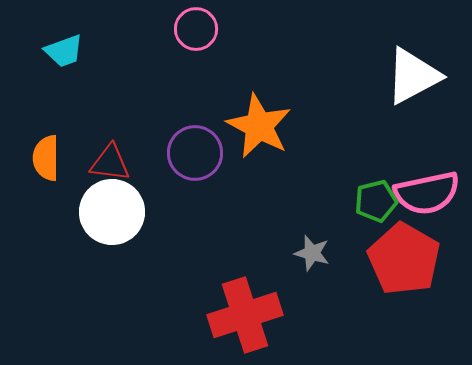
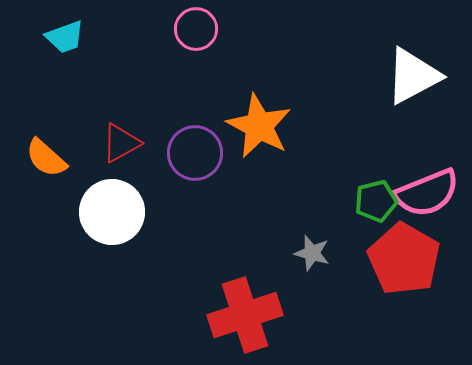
cyan trapezoid: moved 1 px right, 14 px up
orange semicircle: rotated 48 degrees counterclockwise
red triangle: moved 11 px right, 20 px up; rotated 36 degrees counterclockwise
pink semicircle: rotated 10 degrees counterclockwise
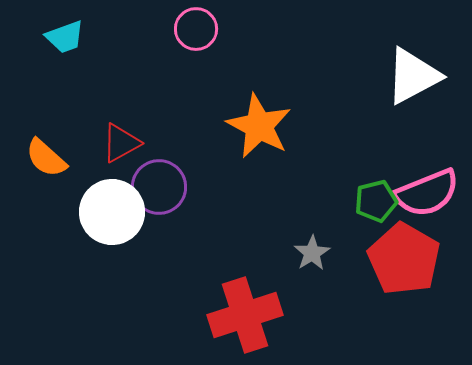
purple circle: moved 36 px left, 34 px down
gray star: rotated 24 degrees clockwise
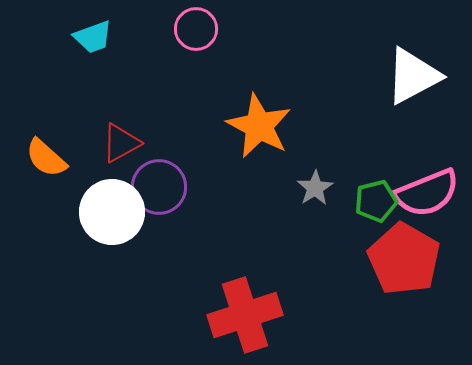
cyan trapezoid: moved 28 px right
gray star: moved 3 px right, 65 px up
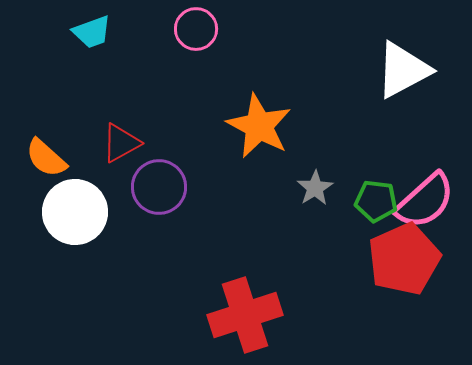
cyan trapezoid: moved 1 px left, 5 px up
white triangle: moved 10 px left, 6 px up
pink semicircle: moved 2 px left, 8 px down; rotated 20 degrees counterclockwise
green pentagon: rotated 21 degrees clockwise
white circle: moved 37 px left
red pentagon: rotated 18 degrees clockwise
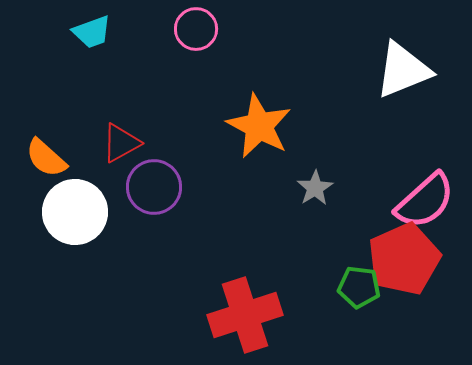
white triangle: rotated 6 degrees clockwise
purple circle: moved 5 px left
green pentagon: moved 17 px left, 86 px down
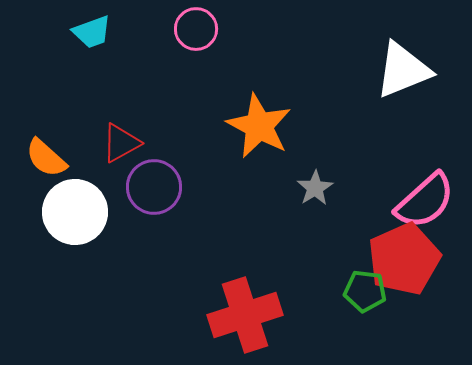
green pentagon: moved 6 px right, 4 px down
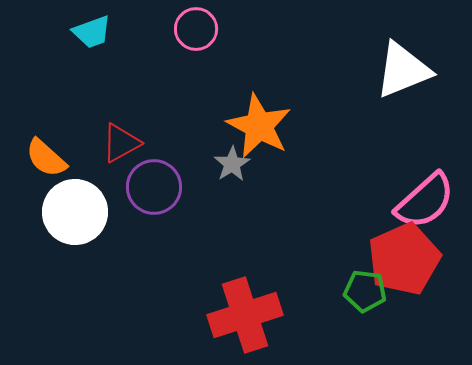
gray star: moved 83 px left, 24 px up
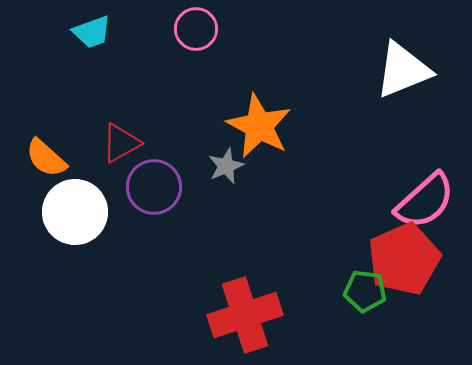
gray star: moved 6 px left, 2 px down; rotated 9 degrees clockwise
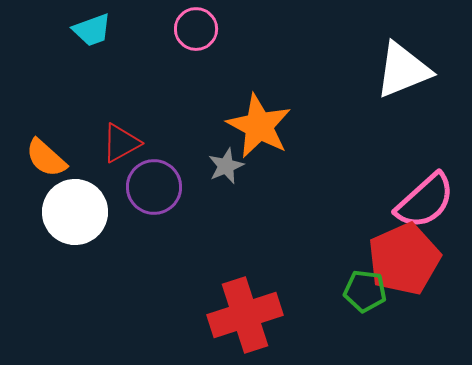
cyan trapezoid: moved 2 px up
